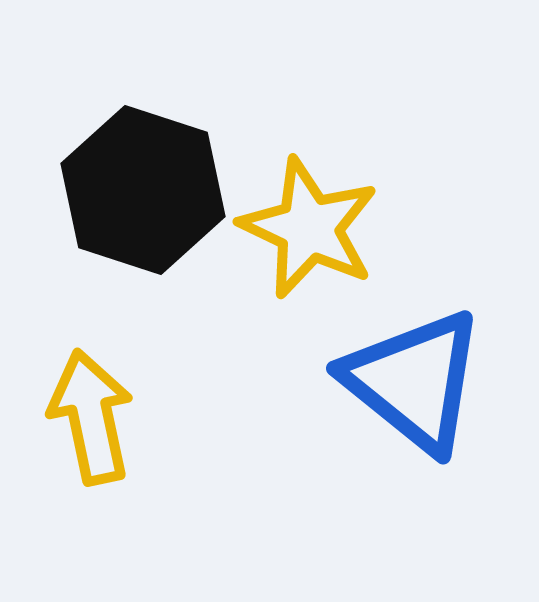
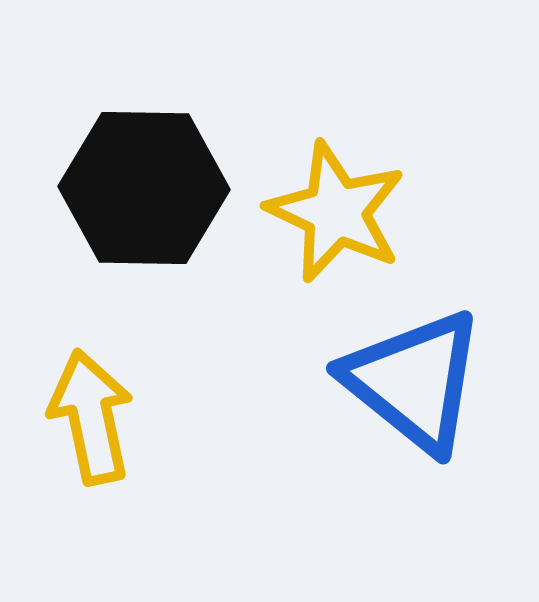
black hexagon: moved 1 px right, 2 px up; rotated 17 degrees counterclockwise
yellow star: moved 27 px right, 16 px up
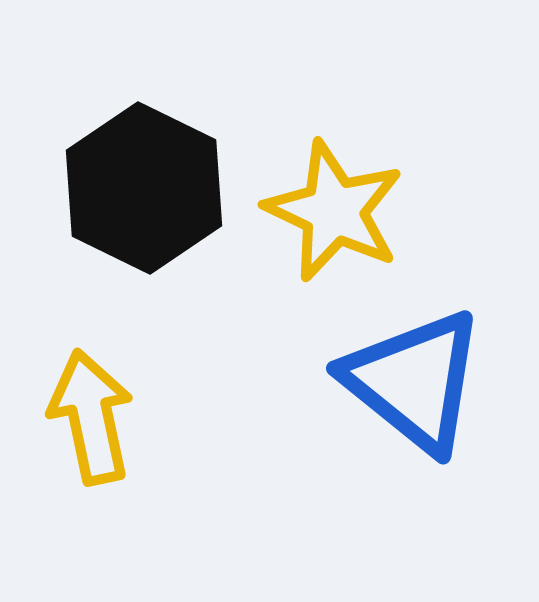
black hexagon: rotated 25 degrees clockwise
yellow star: moved 2 px left, 1 px up
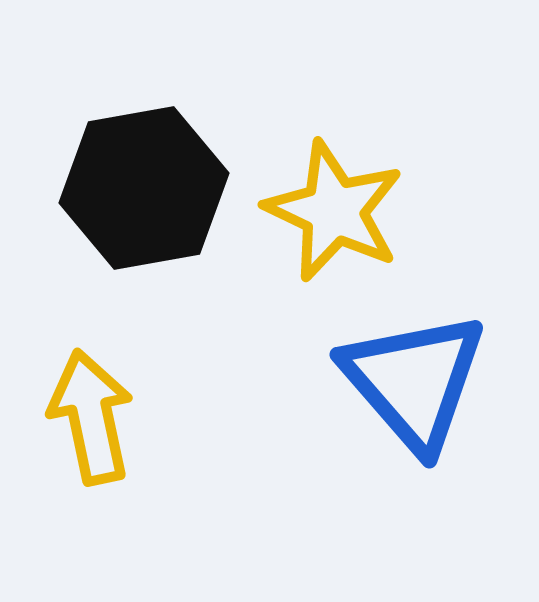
black hexagon: rotated 24 degrees clockwise
blue triangle: rotated 10 degrees clockwise
